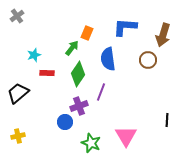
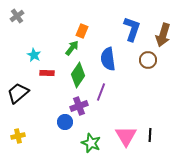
blue L-shape: moved 7 px right, 2 px down; rotated 105 degrees clockwise
orange rectangle: moved 5 px left, 2 px up
cyan star: rotated 24 degrees counterclockwise
green diamond: moved 1 px down
black line: moved 17 px left, 15 px down
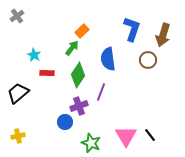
orange rectangle: rotated 24 degrees clockwise
black line: rotated 40 degrees counterclockwise
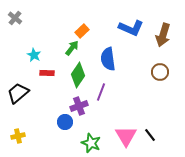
gray cross: moved 2 px left, 2 px down; rotated 16 degrees counterclockwise
blue L-shape: moved 1 px left, 1 px up; rotated 95 degrees clockwise
brown circle: moved 12 px right, 12 px down
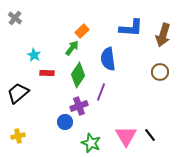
blue L-shape: rotated 20 degrees counterclockwise
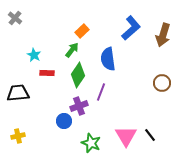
blue L-shape: rotated 45 degrees counterclockwise
green arrow: moved 2 px down
brown circle: moved 2 px right, 11 px down
black trapezoid: rotated 35 degrees clockwise
blue circle: moved 1 px left, 1 px up
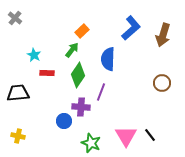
blue semicircle: rotated 10 degrees clockwise
purple cross: moved 2 px right, 1 px down; rotated 24 degrees clockwise
yellow cross: rotated 24 degrees clockwise
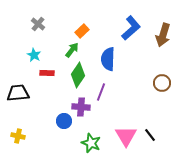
gray cross: moved 23 px right, 6 px down
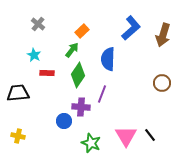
purple line: moved 1 px right, 2 px down
